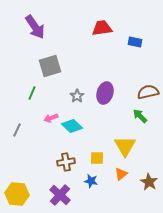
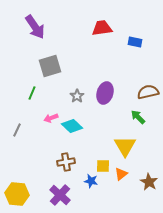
green arrow: moved 2 px left, 1 px down
yellow square: moved 6 px right, 8 px down
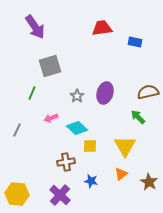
cyan diamond: moved 5 px right, 2 px down
yellow square: moved 13 px left, 20 px up
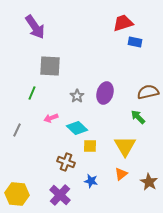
red trapezoid: moved 21 px right, 5 px up; rotated 10 degrees counterclockwise
gray square: rotated 20 degrees clockwise
brown cross: rotated 30 degrees clockwise
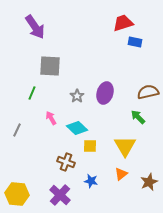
pink arrow: rotated 80 degrees clockwise
brown star: rotated 18 degrees clockwise
